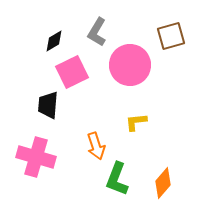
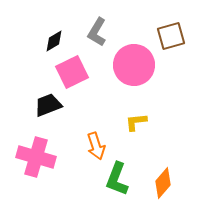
pink circle: moved 4 px right
black trapezoid: rotated 64 degrees clockwise
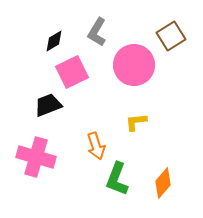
brown square: rotated 16 degrees counterclockwise
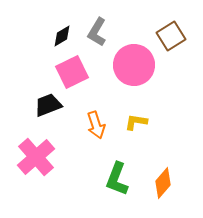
black diamond: moved 8 px right, 5 px up
yellow L-shape: rotated 15 degrees clockwise
orange arrow: moved 21 px up
pink cross: rotated 33 degrees clockwise
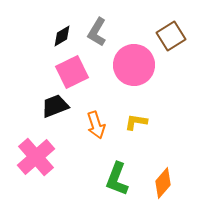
black trapezoid: moved 7 px right, 1 px down
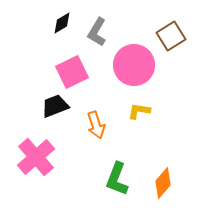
black diamond: moved 13 px up
yellow L-shape: moved 3 px right, 11 px up
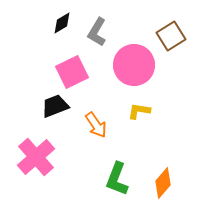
orange arrow: rotated 16 degrees counterclockwise
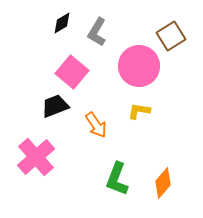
pink circle: moved 5 px right, 1 px down
pink square: rotated 24 degrees counterclockwise
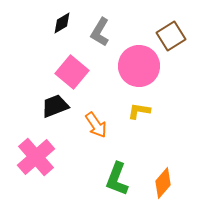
gray L-shape: moved 3 px right
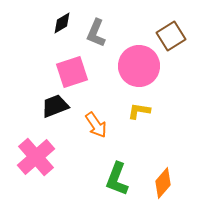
gray L-shape: moved 4 px left, 1 px down; rotated 8 degrees counterclockwise
pink square: rotated 32 degrees clockwise
